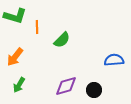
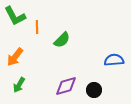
green L-shape: rotated 45 degrees clockwise
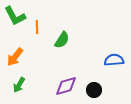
green semicircle: rotated 12 degrees counterclockwise
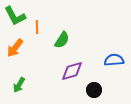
orange arrow: moved 9 px up
purple diamond: moved 6 px right, 15 px up
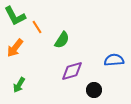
orange line: rotated 32 degrees counterclockwise
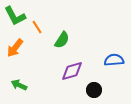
green arrow: rotated 84 degrees clockwise
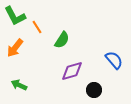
blue semicircle: rotated 54 degrees clockwise
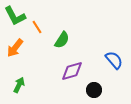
green arrow: rotated 91 degrees clockwise
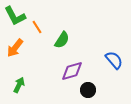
black circle: moved 6 px left
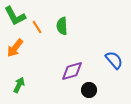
green semicircle: moved 14 px up; rotated 144 degrees clockwise
black circle: moved 1 px right
